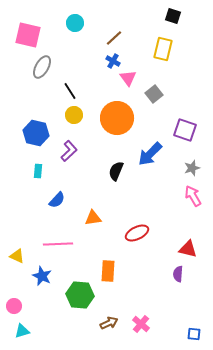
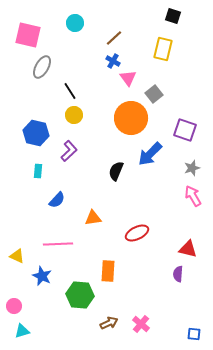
orange circle: moved 14 px right
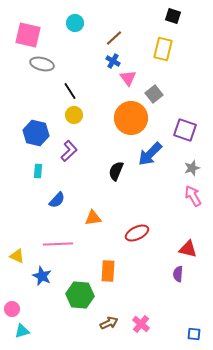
gray ellipse: moved 3 px up; rotated 75 degrees clockwise
pink circle: moved 2 px left, 3 px down
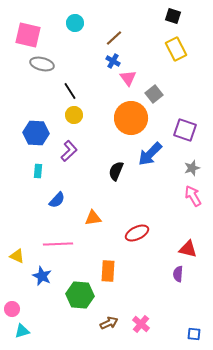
yellow rectangle: moved 13 px right; rotated 40 degrees counterclockwise
blue hexagon: rotated 10 degrees counterclockwise
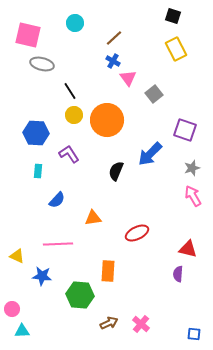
orange circle: moved 24 px left, 2 px down
purple L-shape: moved 3 px down; rotated 80 degrees counterclockwise
blue star: rotated 18 degrees counterclockwise
cyan triangle: rotated 14 degrees clockwise
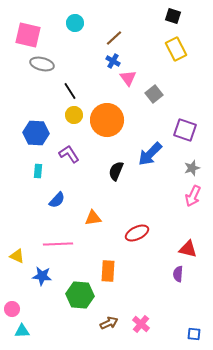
pink arrow: rotated 125 degrees counterclockwise
